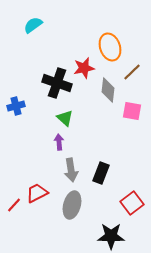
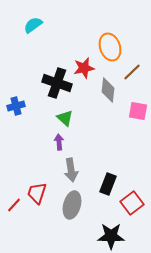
pink square: moved 6 px right
black rectangle: moved 7 px right, 11 px down
red trapezoid: rotated 45 degrees counterclockwise
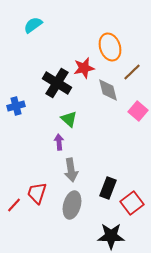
black cross: rotated 12 degrees clockwise
gray diamond: rotated 20 degrees counterclockwise
pink square: rotated 30 degrees clockwise
green triangle: moved 4 px right, 1 px down
black rectangle: moved 4 px down
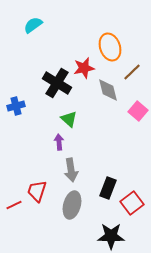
red trapezoid: moved 2 px up
red line: rotated 21 degrees clockwise
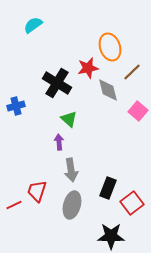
red star: moved 4 px right
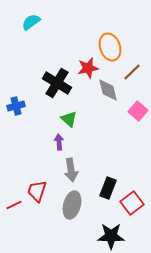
cyan semicircle: moved 2 px left, 3 px up
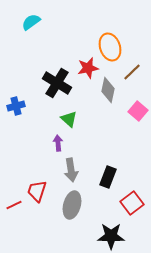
gray diamond: rotated 25 degrees clockwise
purple arrow: moved 1 px left, 1 px down
black rectangle: moved 11 px up
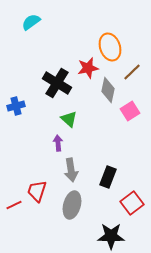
pink square: moved 8 px left; rotated 18 degrees clockwise
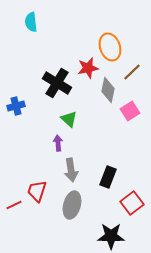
cyan semicircle: rotated 60 degrees counterclockwise
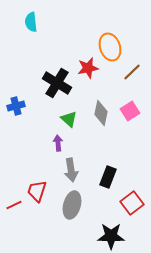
gray diamond: moved 7 px left, 23 px down
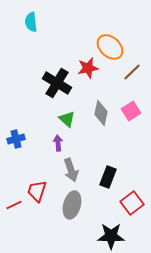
orange ellipse: rotated 28 degrees counterclockwise
blue cross: moved 33 px down
pink square: moved 1 px right
green triangle: moved 2 px left
gray arrow: rotated 10 degrees counterclockwise
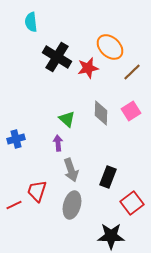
black cross: moved 26 px up
gray diamond: rotated 10 degrees counterclockwise
